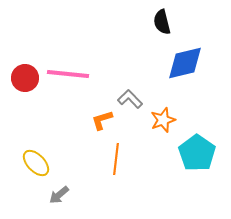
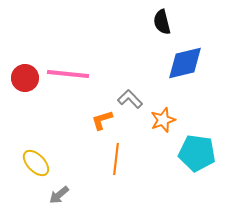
cyan pentagon: rotated 27 degrees counterclockwise
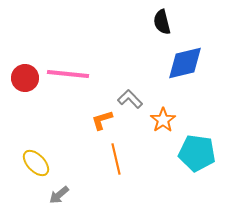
orange star: rotated 15 degrees counterclockwise
orange line: rotated 20 degrees counterclockwise
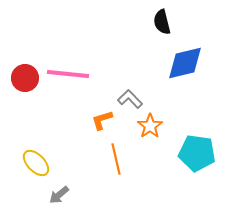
orange star: moved 13 px left, 6 px down
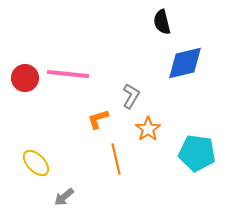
gray L-shape: moved 1 px right, 3 px up; rotated 75 degrees clockwise
orange L-shape: moved 4 px left, 1 px up
orange star: moved 2 px left, 3 px down
gray arrow: moved 5 px right, 2 px down
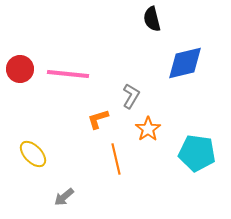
black semicircle: moved 10 px left, 3 px up
red circle: moved 5 px left, 9 px up
yellow ellipse: moved 3 px left, 9 px up
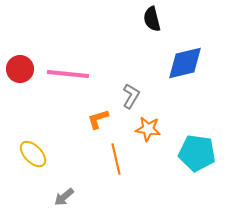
orange star: rotated 30 degrees counterclockwise
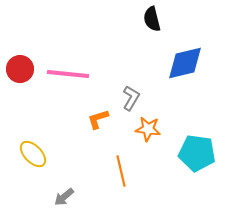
gray L-shape: moved 2 px down
orange line: moved 5 px right, 12 px down
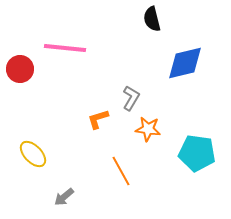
pink line: moved 3 px left, 26 px up
orange line: rotated 16 degrees counterclockwise
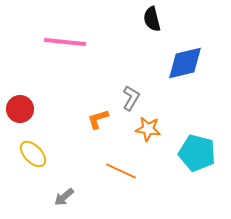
pink line: moved 6 px up
red circle: moved 40 px down
cyan pentagon: rotated 6 degrees clockwise
orange line: rotated 36 degrees counterclockwise
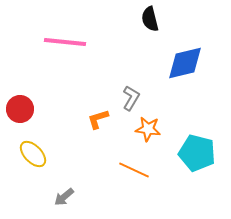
black semicircle: moved 2 px left
orange line: moved 13 px right, 1 px up
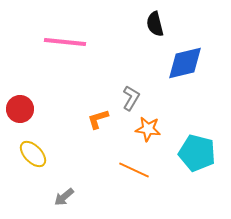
black semicircle: moved 5 px right, 5 px down
